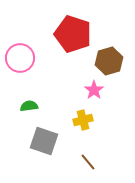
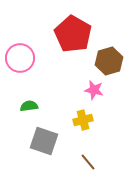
red pentagon: rotated 12 degrees clockwise
pink star: rotated 24 degrees counterclockwise
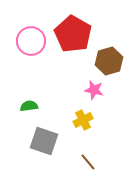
pink circle: moved 11 px right, 17 px up
yellow cross: rotated 12 degrees counterclockwise
